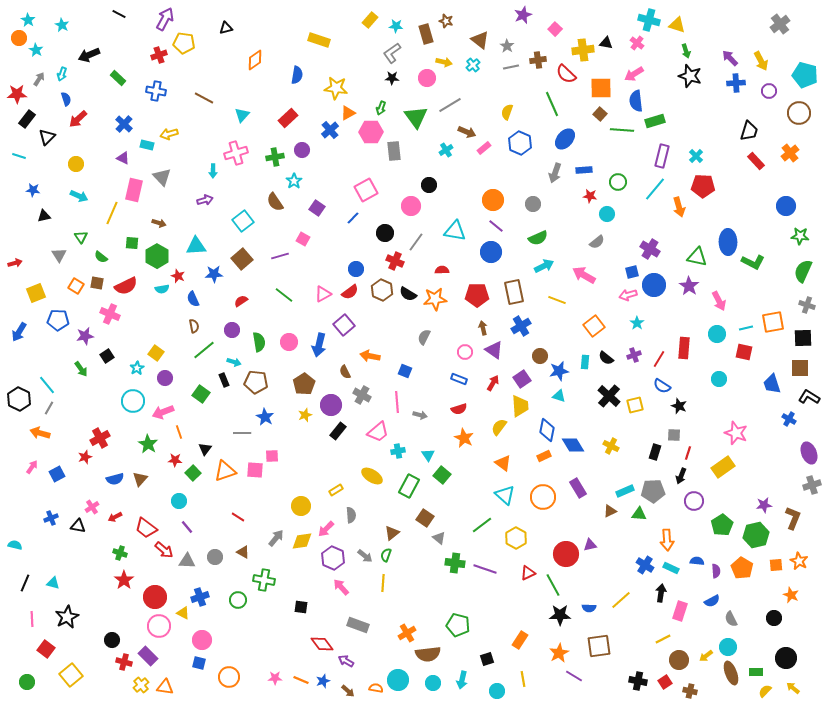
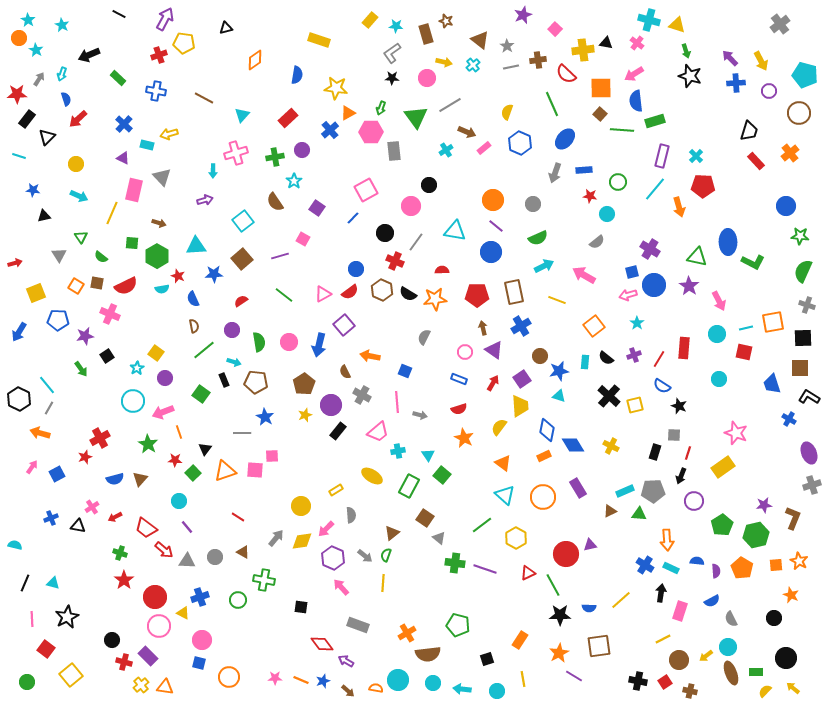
cyan arrow at (462, 680): moved 9 px down; rotated 84 degrees clockwise
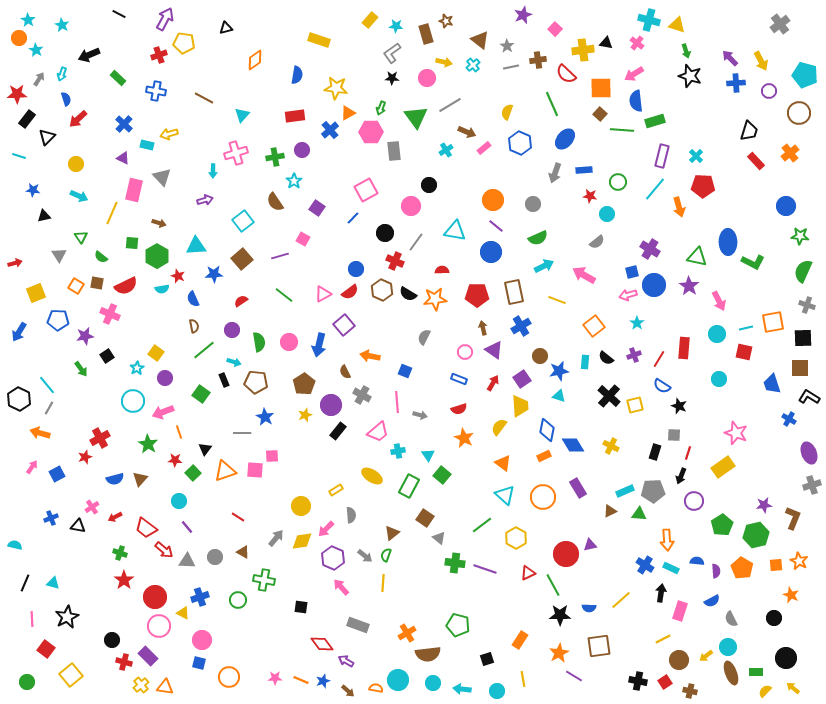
red rectangle at (288, 118): moved 7 px right, 2 px up; rotated 36 degrees clockwise
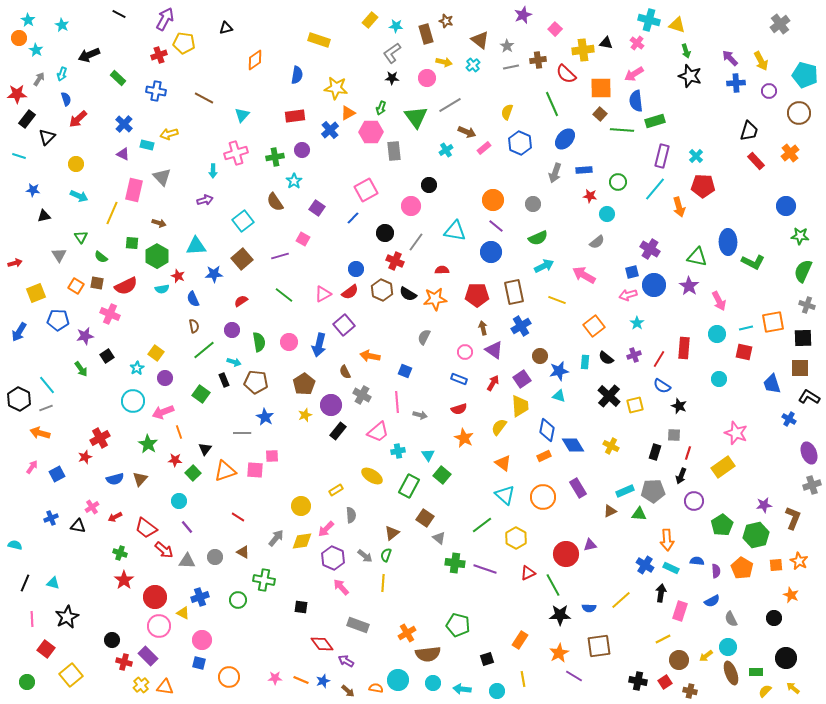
purple triangle at (123, 158): moved 4 px up
gray line at (49, 408): moved 3 px left; rotated 40 degrees clockwise
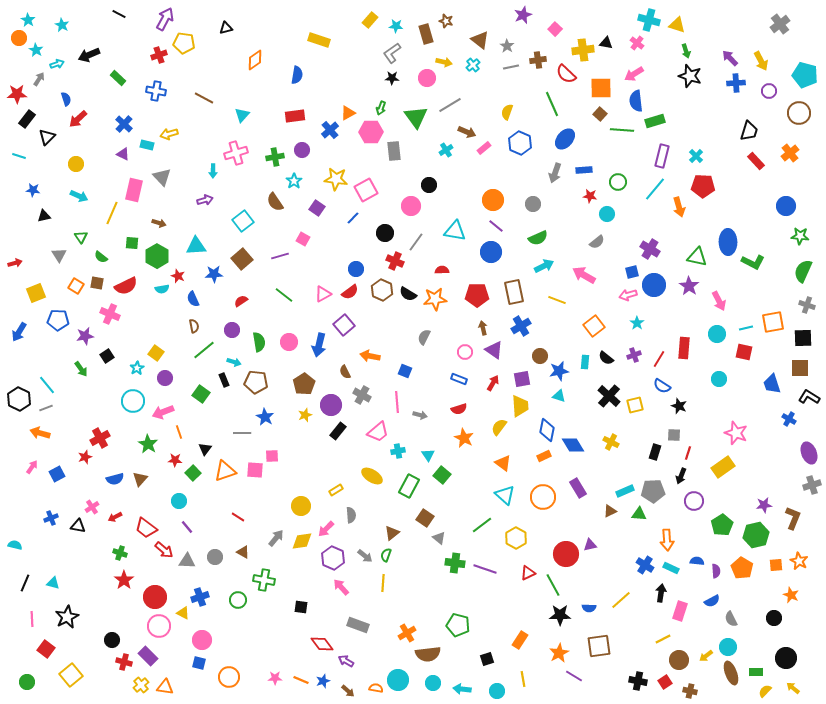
cyan arrow at (62, 74): moved 5 px left, 10 px up; rotated 128 degrees counterclockwise
yellow star at (336, 88): moved 91 px down
purple square at (522, 379): rotated 24 degrees clockwise
yellow cross at (611, 446): moved 4 px up
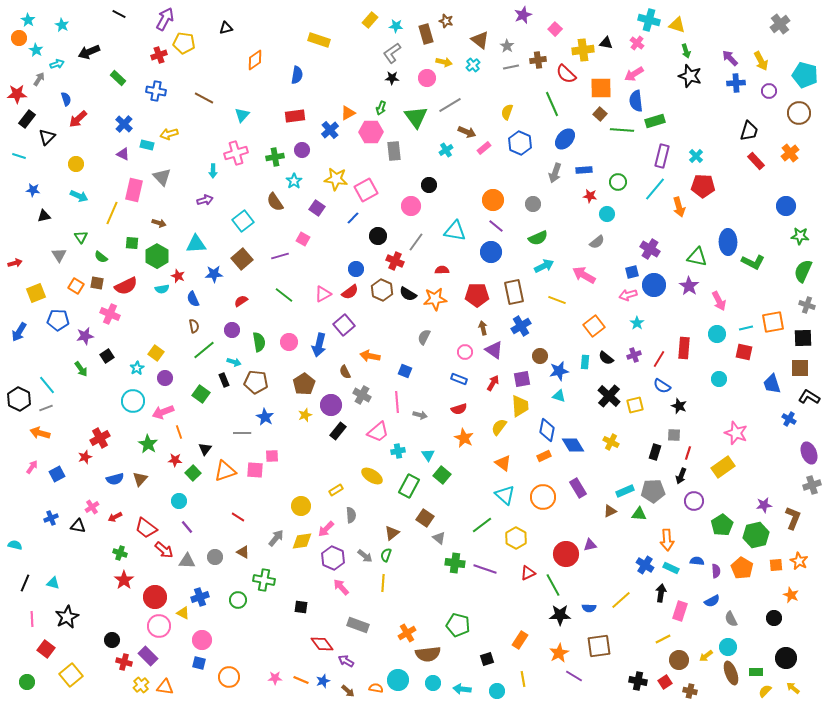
black arrow at (89, 55): moved 3 px up
black circle at (385, 233): moved 7 px left, 3 px down
cyan triangle at (196, 246): moved 2 px up
